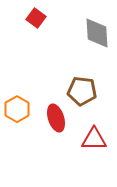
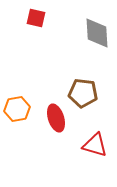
red square: rotated 24 degrees counterclockwise
brown pentagon: moved 1 px right, 2 px down
orange hexagon: rotated 20 degrees clockwise
red triangle: moved 1 px right, 6 px down; rotated 16 degrees clockwise
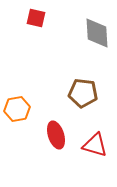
red ellipse: moved 17 px down
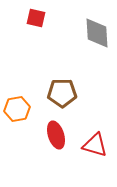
brown pentagon: moved 21 px left; rotated 8 degrees counterclockwise
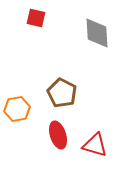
brown pentagon: rotated 28 degrees clockwise
red ellipse: moved 2 px right
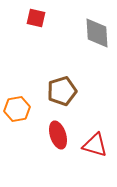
brown pentagon: moved 2 px up; rotated 28 degrees clockwise
